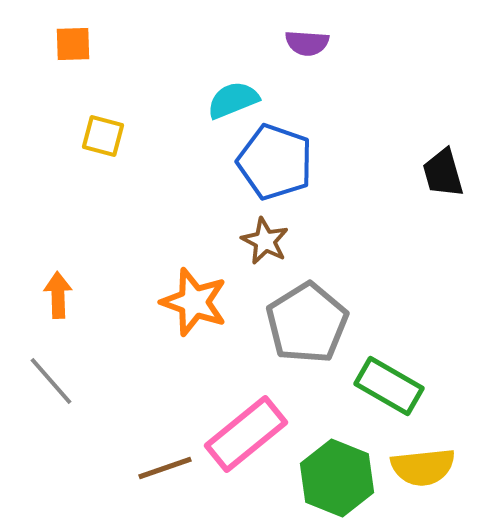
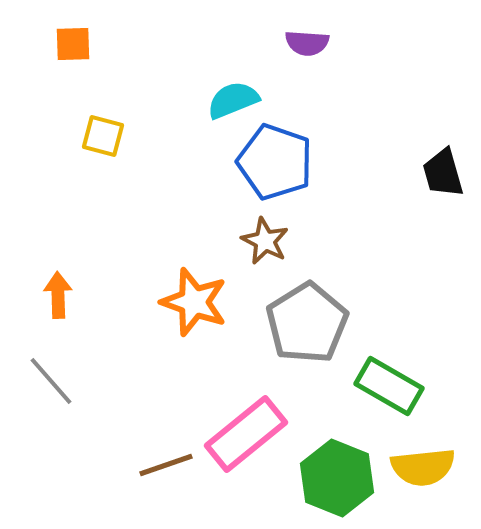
brown line: moved 1 px right, 3 px up
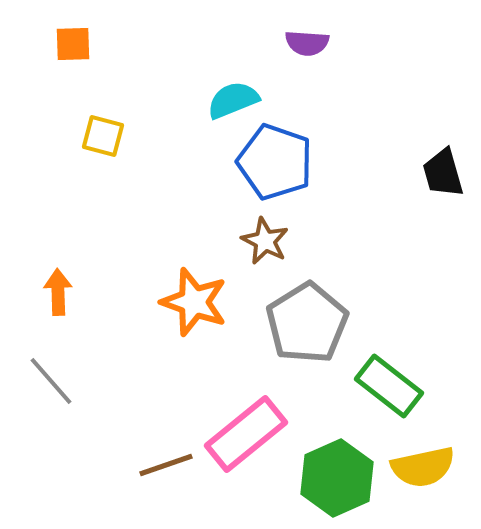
orange arrow: moved 3 px up
green rectangle: rotated 8 degrees clockwise
yellow semicircle: rotated 6 degrees counterclockwise
green hexagon: rotated 14 degrees clockwise
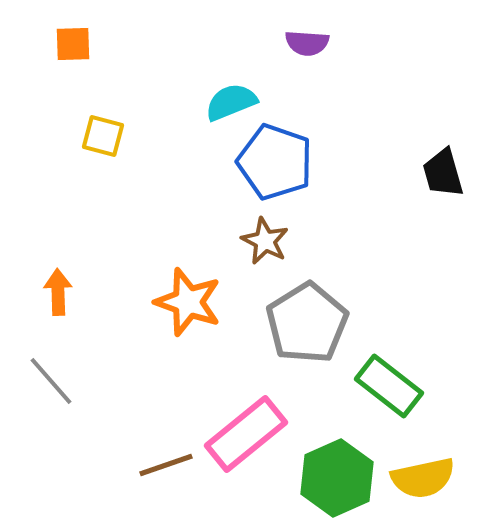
cyan semicircle: moved 2 px left, 2 px down
orange star: moved 6 px left
yellow semicircle: moved 11 px down
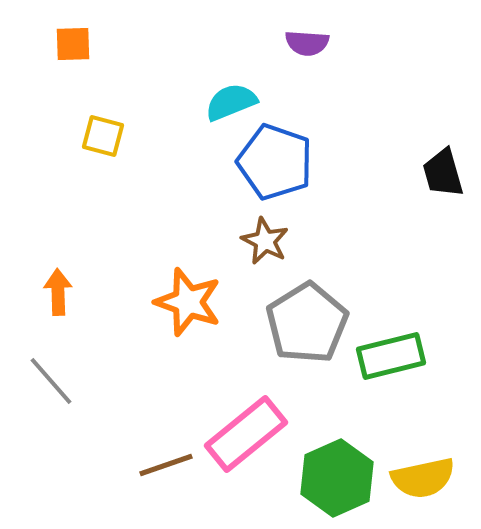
green rectangle: moved 2 px right, 30 px up; rotated 52 degrees counterclockwise
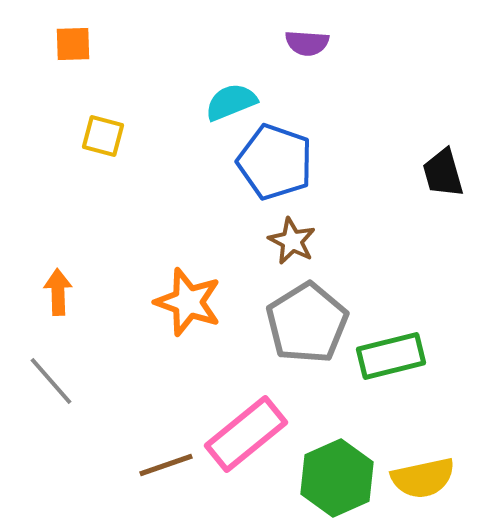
brown star: moved 27 px right
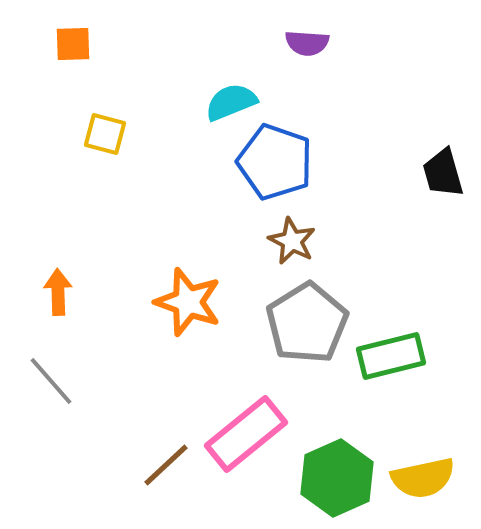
yellow square: moved 2 px right, 2 px up
brown line: rotated 24 degrees counterclockwise
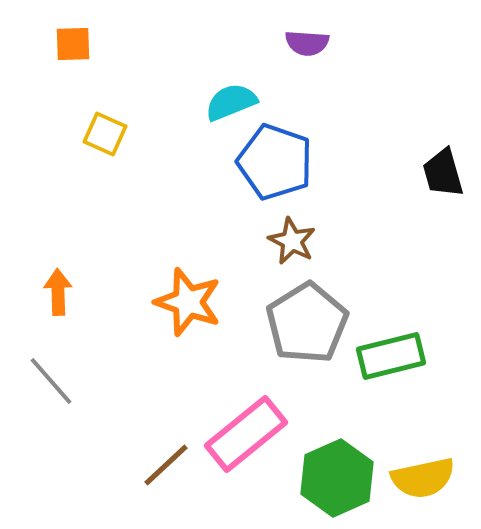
yellow square: rotated 9 degrees clockwise
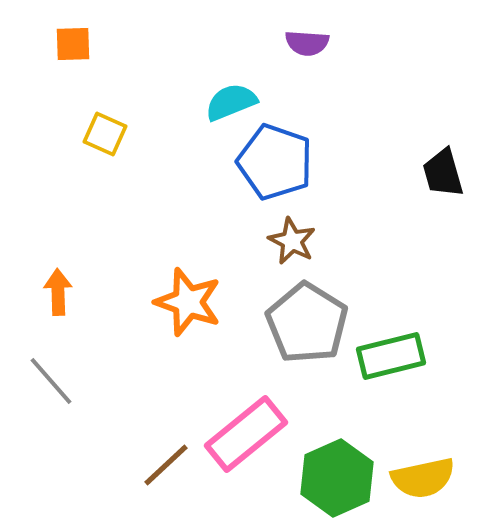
gray pentagon: rotated 8 degrees counterclockwise
